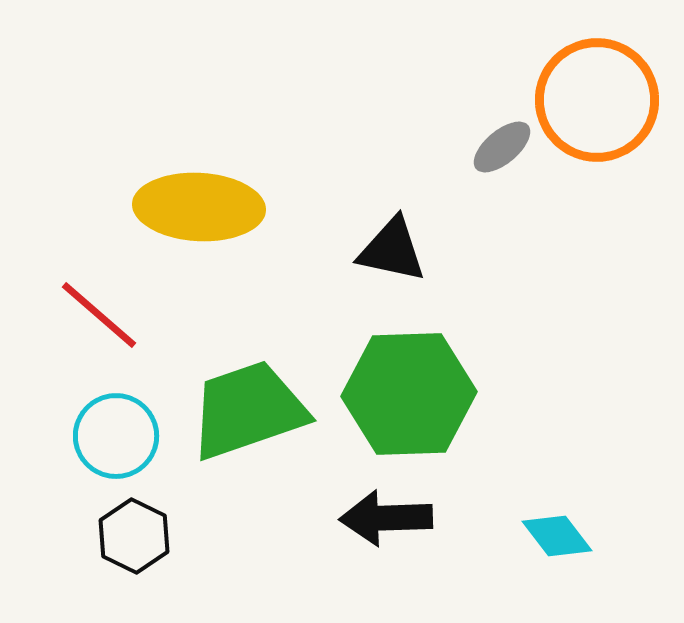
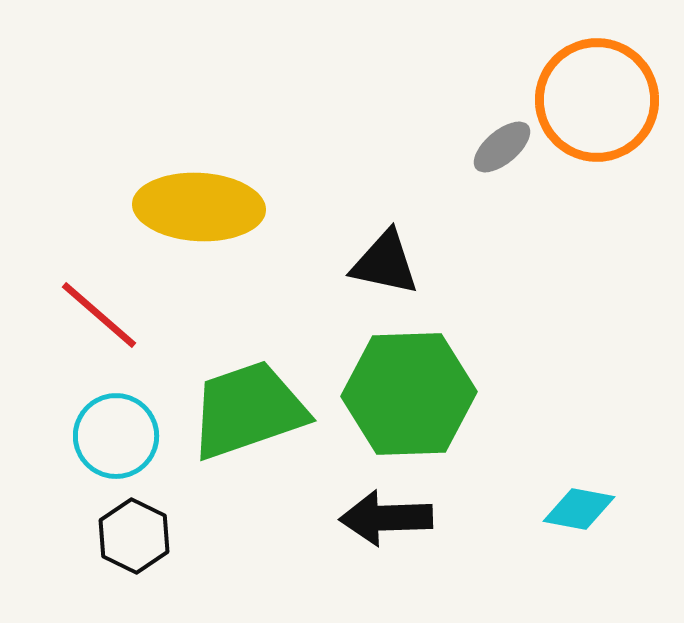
black triangle: moved 7 px left, 13 px down
cyan diamond: moved 22 px right, 27 px up; rotated 42 degrees counterclockwise
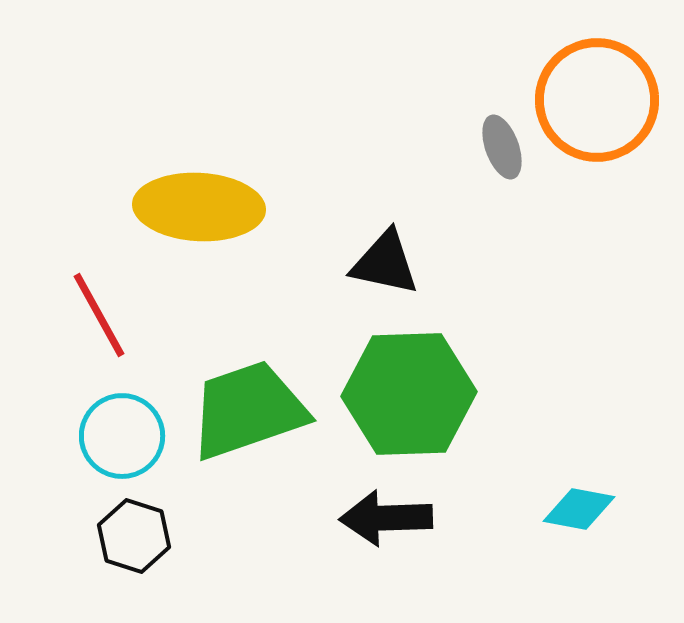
gray ellipse: rotated 70 degrees counterclockwise
red line: rotated 20 degrees clockwise
cyan circle: moved 6 px right
black hexagon: rotated 8 degrees counterclockwise
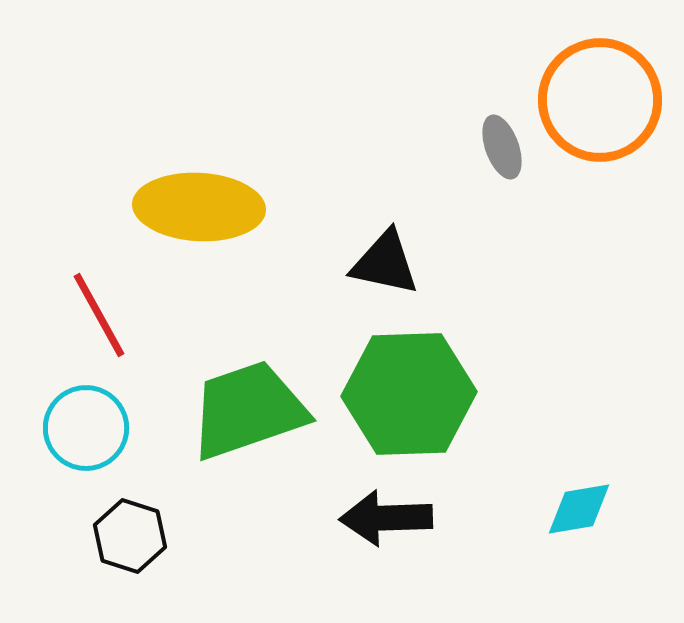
orange circle: moved 3 px right
cyan circle: moved 36 px left, 8 px up
cyan diamond: rotated 20 degrees counterclockwise
black hexagon: moved 4 px left
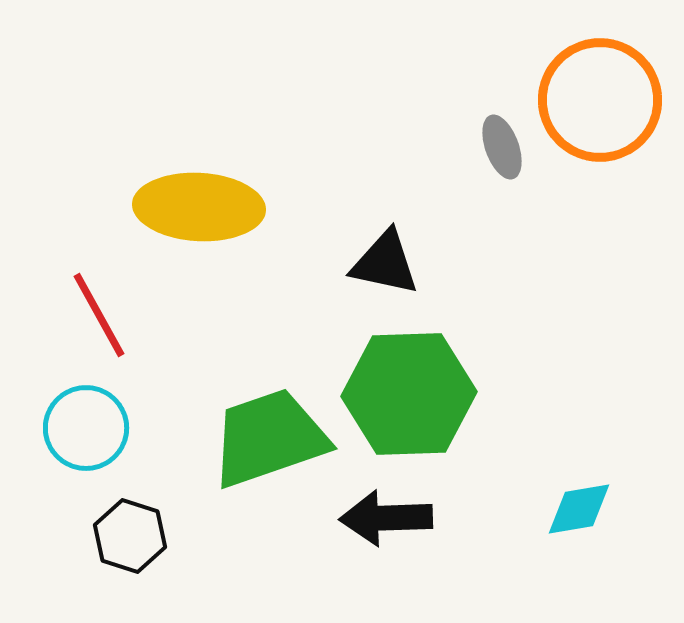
green trapezoid: moved 21 px right, 28 px down
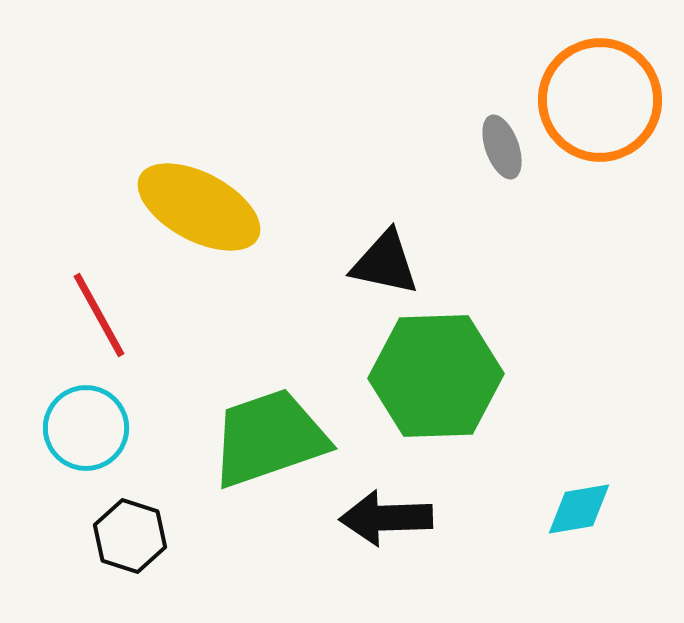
yellow ellipse: rotated 25 degrees clockwise
green hexagon: moved 27 px right, 18 px up
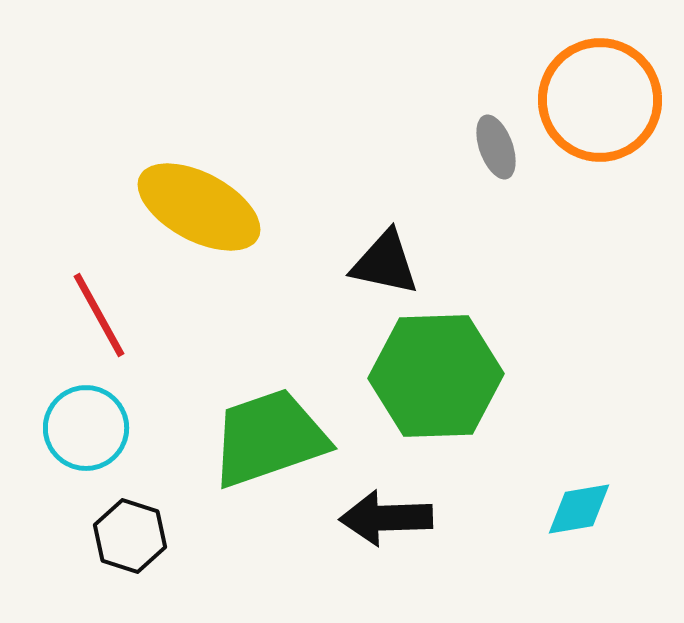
gray ellipse: moved 6 px left
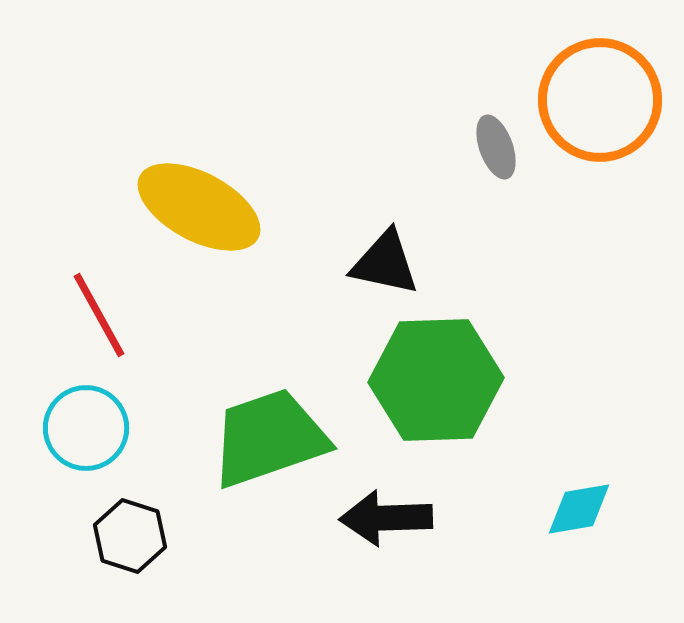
green hexagon: moved 4 px down
